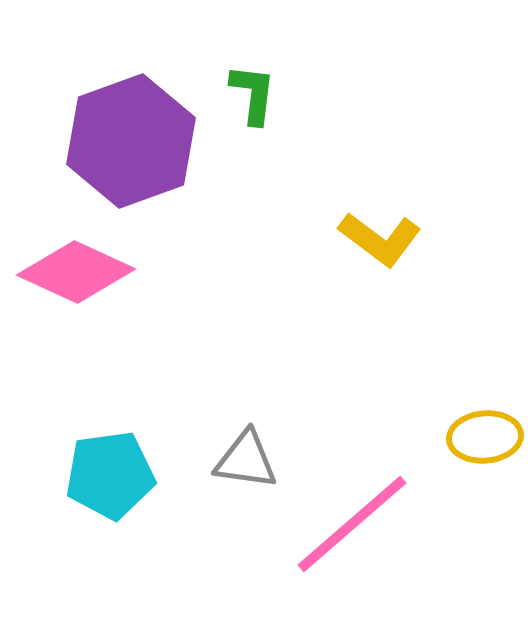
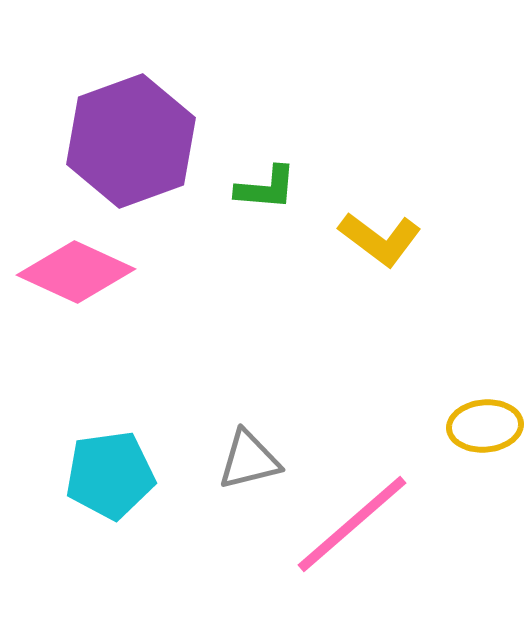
green L-shape: moved 13 px right, 94 px down; rotated 88 degrees clockwise
yellow ellipse: moved 11 px up
gray triangle: moved 3 px right; rotated 22 degrees counterclockwise
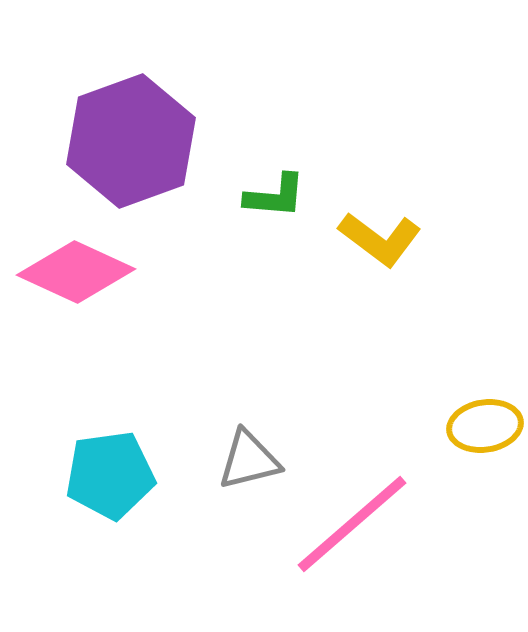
green L-shape: moved 9 px right, 8 px down
yellow ellipse: rotated 4 degrees counterclockwise
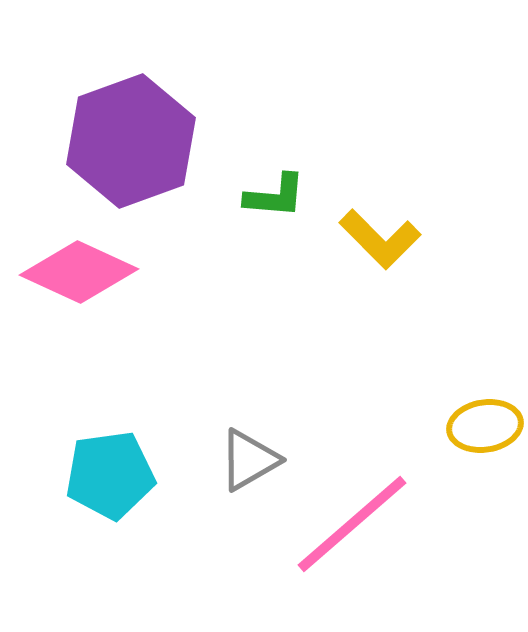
yellow L-shape: rotated 8 degrees clockwise
pink diamond: moved 3 px right
gray triangle: rotated 16 degrees counterclockwise
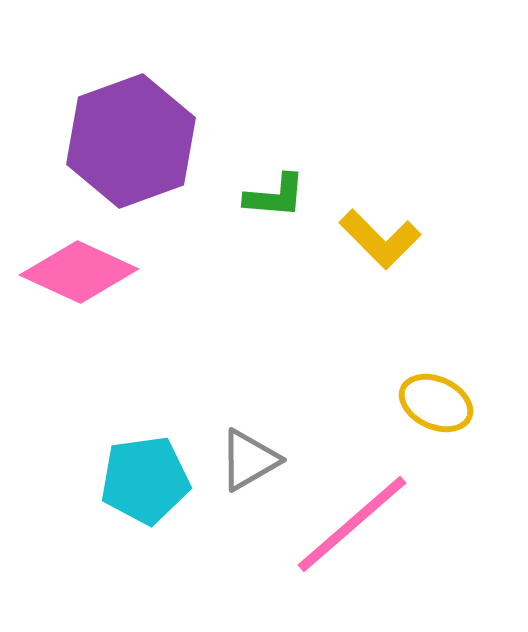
yellow ellipse: moved 49 px left, 23 px up; rotated 34 degrees clockwise
cyan pentagon: moved 35 px right, 5 px down
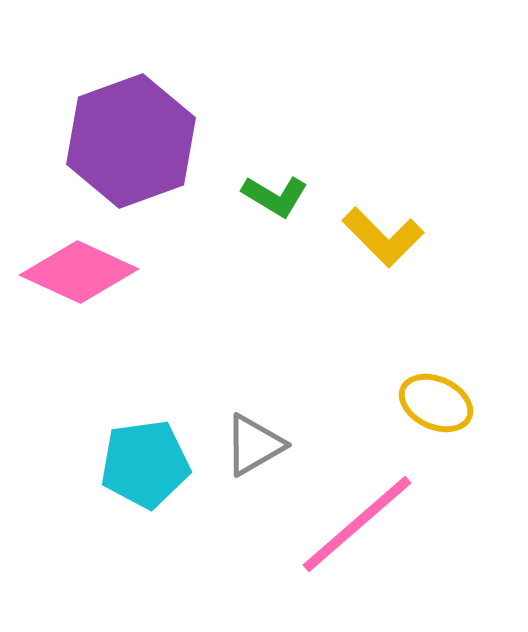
green L-shape: rotated 26 degrees clockwise
yellow L-shape: moved 3 px right, 2 px up
gray triangle: moved 5 px right, 15 px up
cyan pentagon: moved 16 px up
pink line: moved 5 px right
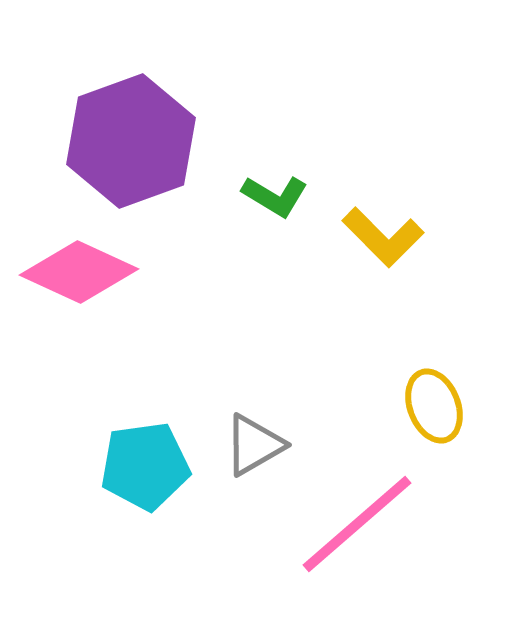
yellow ellipse: moved 2 px left, 3 px down; rotated 44 degrees clockwise
cyan pentagon: moved 2 px down
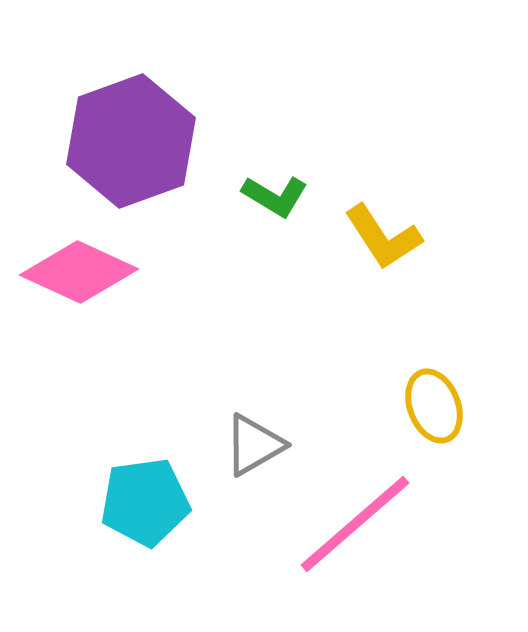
yellow L-shape: rotated 12 degrees clockwise
cyan pentagon: moved 36 px down
pink line: moved 2 px left
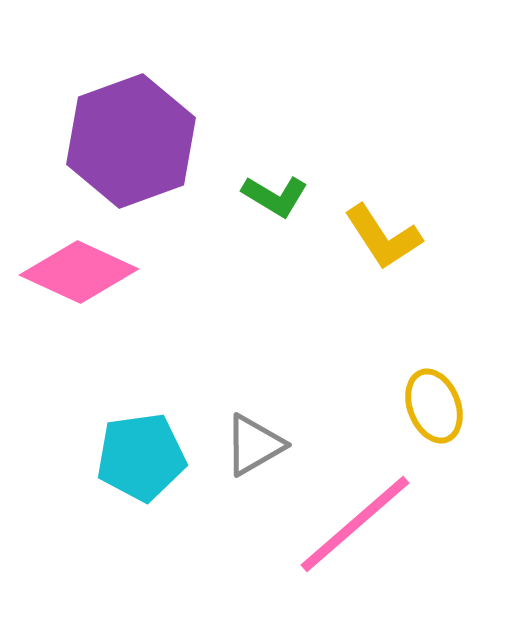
cyan pentagon: moved 4 px left, 45 px up
